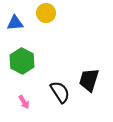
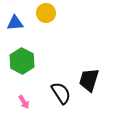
black semicircle: moved 1 px right, 1 px down
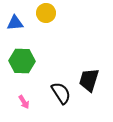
green hexagon: rotated 25 degrees counterclockwise
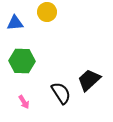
yellow circle: moved 1 px right, 1 px up
black trapezoid: rotated 30 degrees clockwise
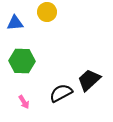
black semicircle: rotated 85 degrees counterclockwise
